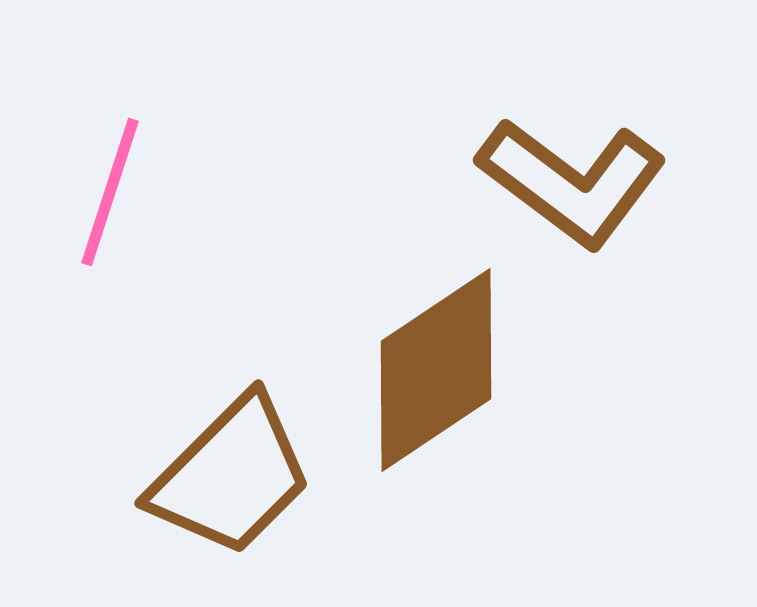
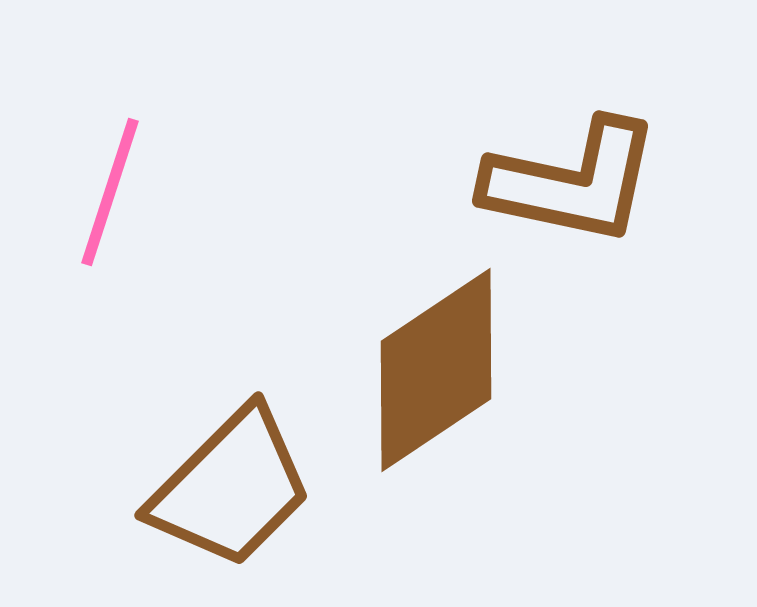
brown L-shape: rotated 25 degrees counterclockwise
brown trapezoid: moved 12 px down
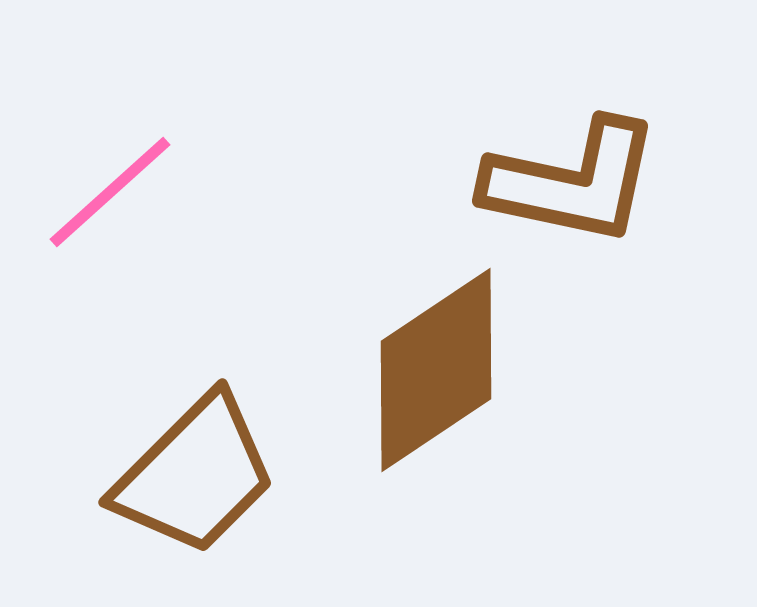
pink line: rotated 30 degrees clockwise
brown trapezoid: moved 36 px left, 13 px up
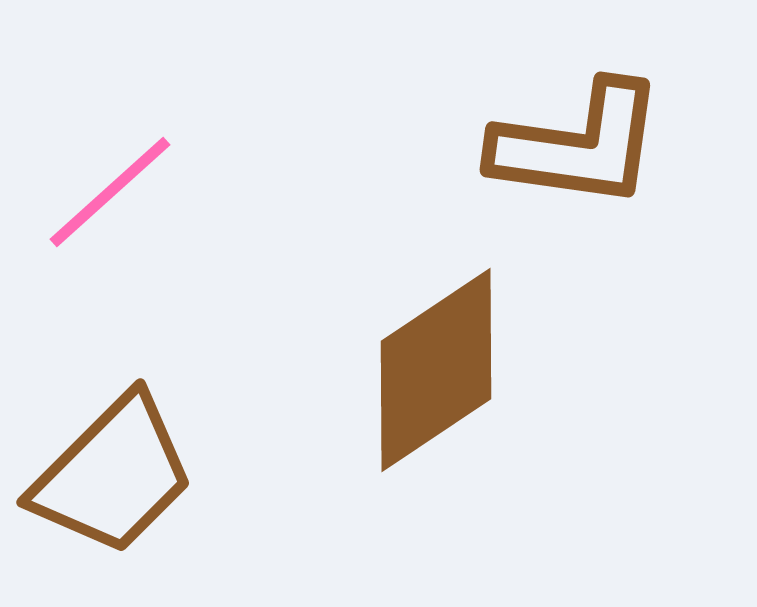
brown L-shape: moved 6 px right, 37 px up; rotated 4 degrees counterclockwise
brown trapezoid: moved 82 px left
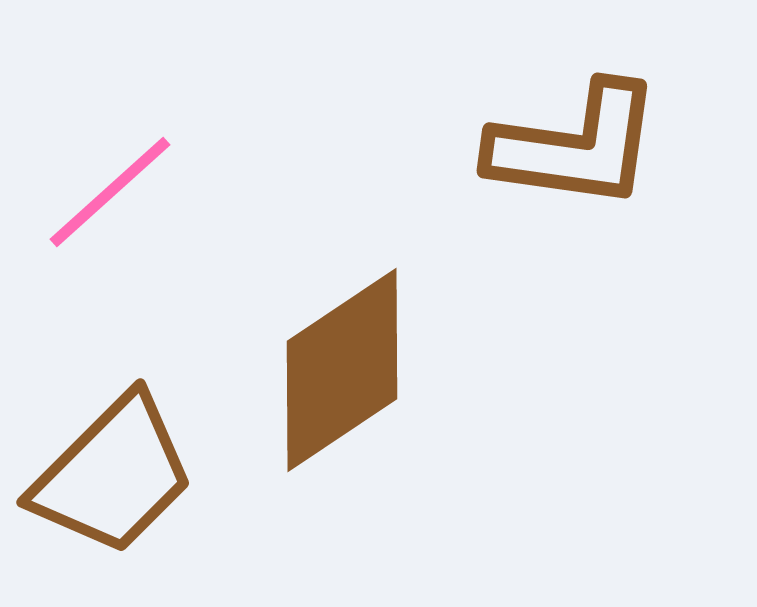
brown L-shape: moved 3 px left, 1 px down
brown diamond: moved 94 px left
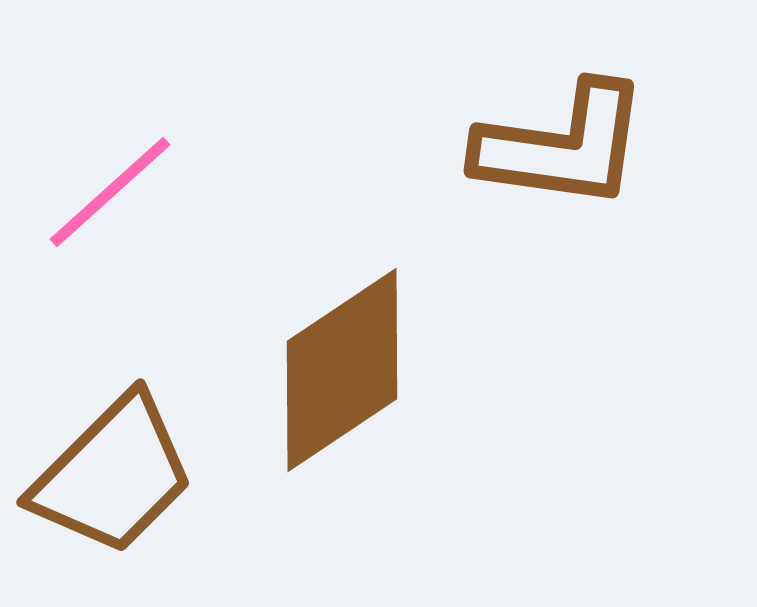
brown L-shape: moved 13 px left
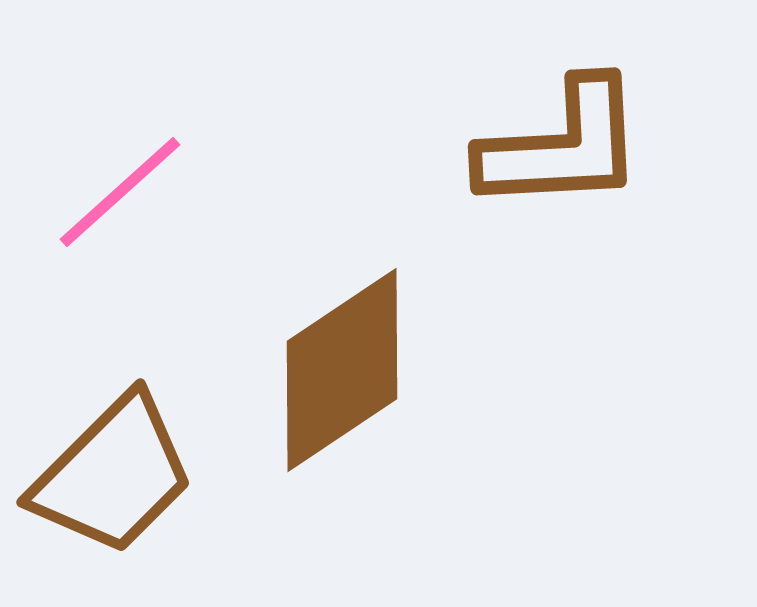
brown L-shape: rotated 11 degrees counterclockwise
pink line: moved 10 px right
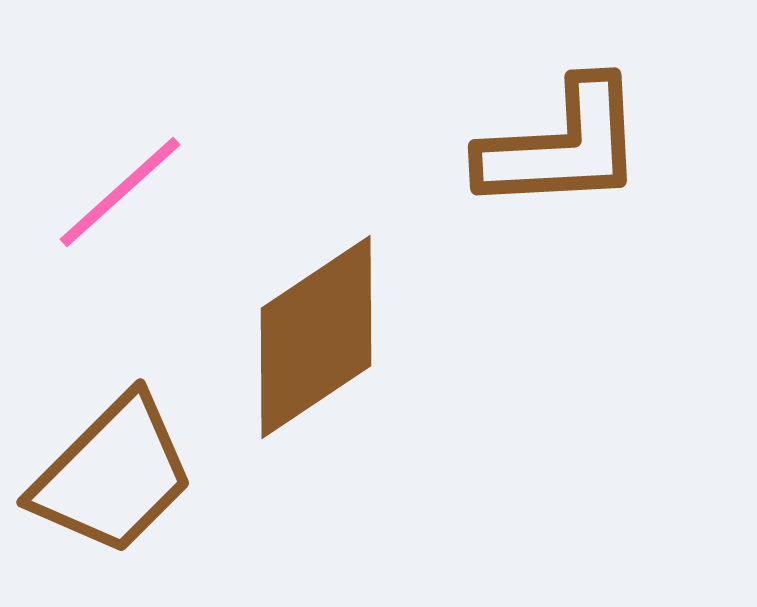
brown diamond: moved 26 px left, 33 px up
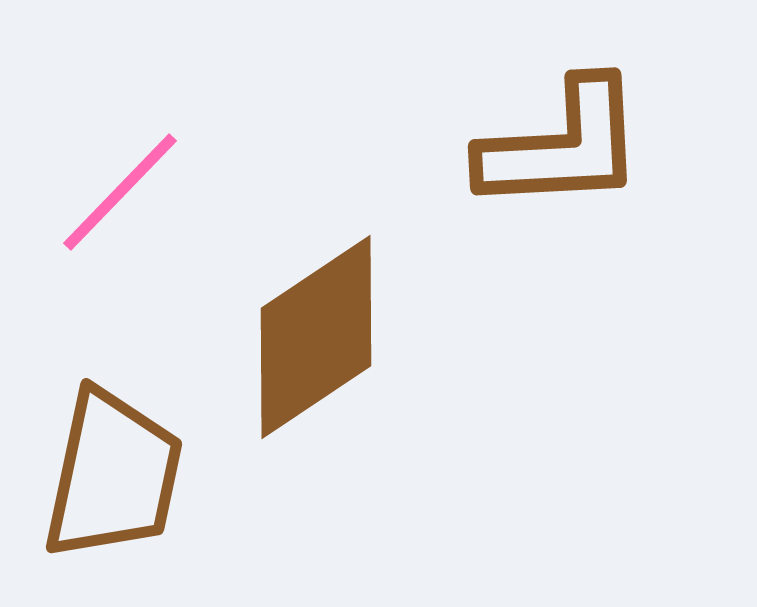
pink line: rotated 4 degrees counterclockwise
brown trapezoid: rotated 33 degrees counterclockwise
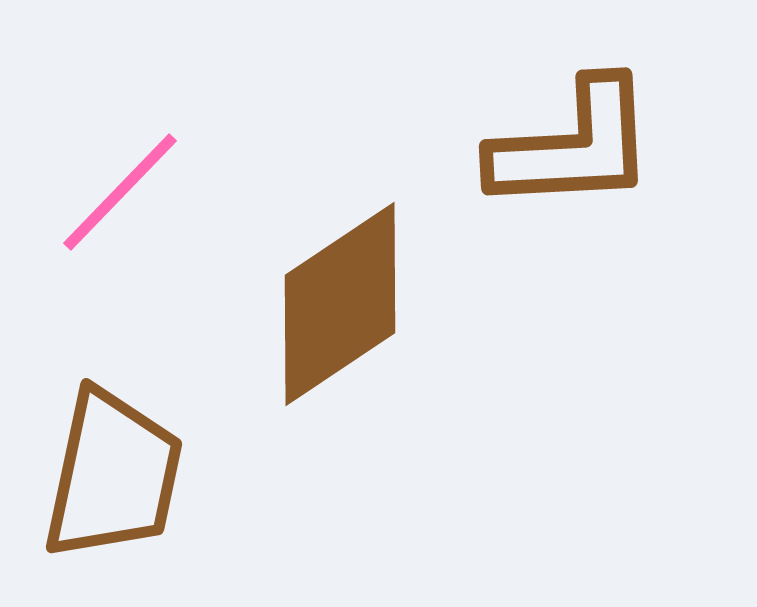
brown L-shape: moved 11 px right
brown diamond: moved 24 px right, 33 px up
